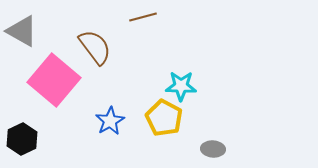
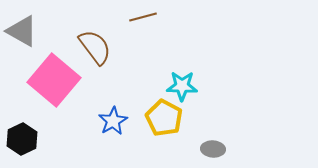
cyan star: moved 1 px right
blue star: moved 3 px right
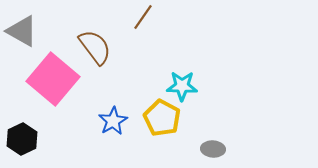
brown line: rotated 40 degrees counterclockwise
pink square: moved 1 px left, 1 px up
yellow pentagon: moved 2 px left
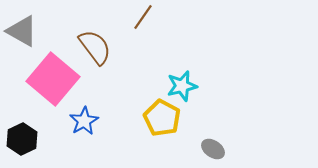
cyan star: rotated 16 degrees counterclockwise
blue star: moved 29 px left
gray ellipse: rotated 30 degrees clockwise
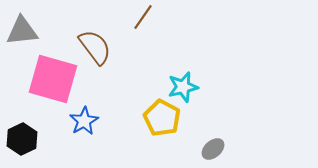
gray triangle: rotated 36 degrees counterclockwise
pink square: rotated 24 degrees counterclockwise
cyan star: moved 1 px right, 1 px down
gray ellipse: rotated 75 degrees counterclockwise
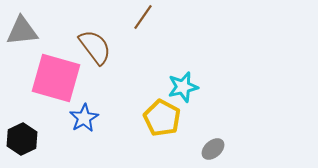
pink square: moved 3 px right, 1 px up
blue star: moved 3 px up
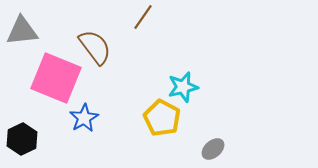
pink square: rotated 6 degrees clockwise
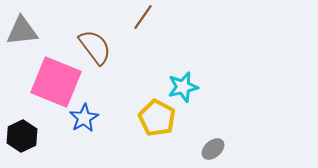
pink square: moved 4 px down
yellow pentagon: moved 5 px left
black hexagon: moved 3 px up
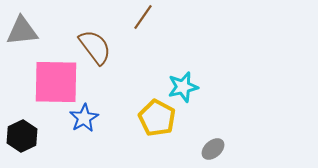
pink square: rotated 21 degrees counterclockwise
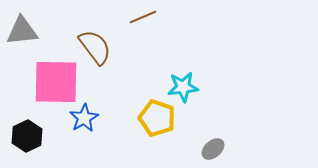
brown line: rotated 32 degrees clockwise
cyan star: rotated 8 degrees clockwise
yellow pentagon: rotated 9 degrees counterclockwise
black hexagon: moved 5 px right
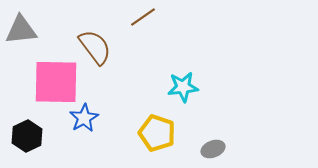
brown line: rotated 12 degrees counterclockwise
gray triangle: moved 1 px left, 1 px up
yellow pentagon: moved 15 px down
gray ellipse: rotated 20 degrees clockwise
